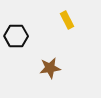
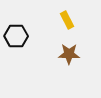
brown star: moved 19 px right, 14 px up; rotated 10 degrees clockwise
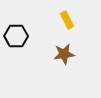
brown star: moved 5 px left; rotated 10 degrees counterclockwise
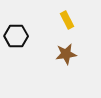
brown star: moved 2 px right
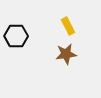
yellow rectangle: moved 1 px right, 6 px down
